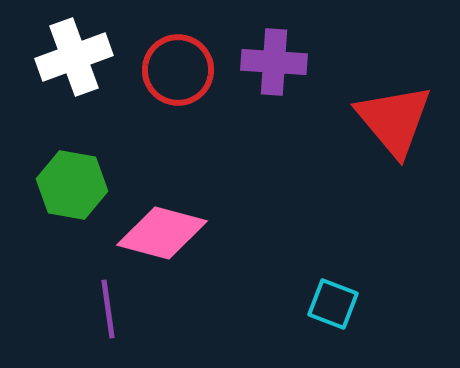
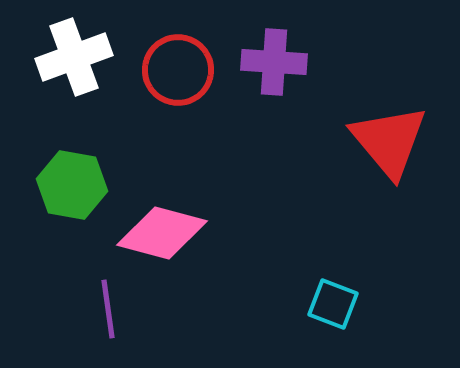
red triangle: moved 5 px left, 21 px down
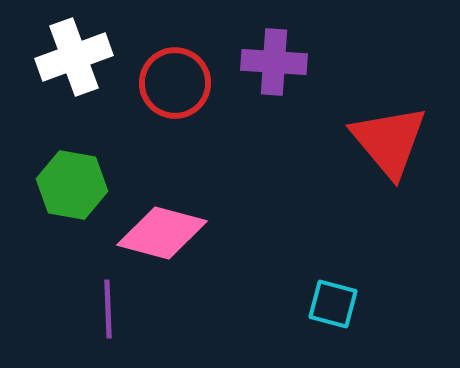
red circle: moved 3 px left, 13 px down
cyan square: rotated 6 degrees counterclockwise
purple line: rotated 6 degrees clockwise
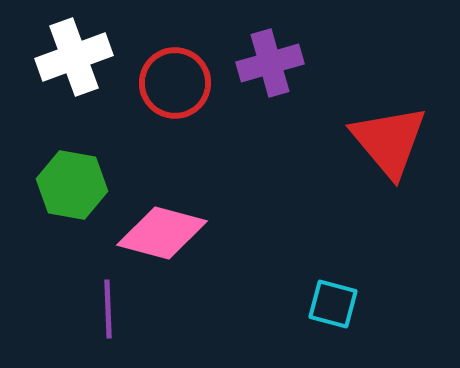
purple cross: moved 4 px left, 1 px down; rotated 20 degrees counterclockwise
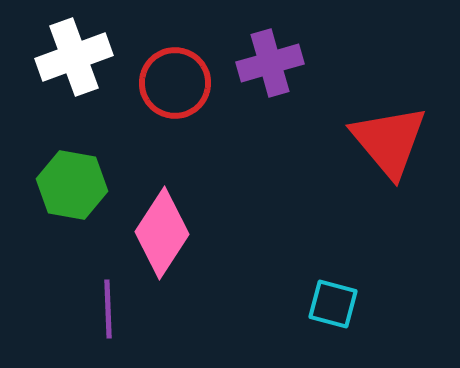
pink diamond: rotated 72 degrees counterclockwise
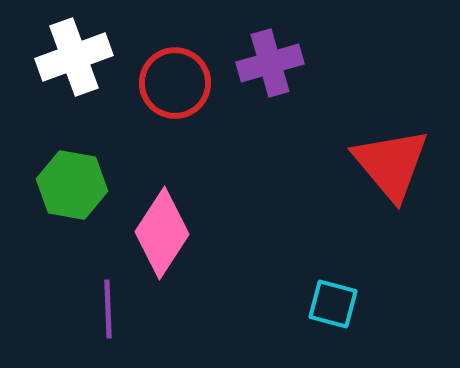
red triangle: moved 2 px right, 23 px down
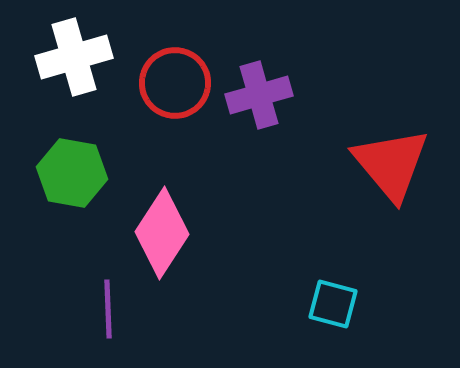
white cross: rotated 4 degrees clockwise
purple cross: moved 11 px left, 32 px down
green hexagon: moved 12 px up
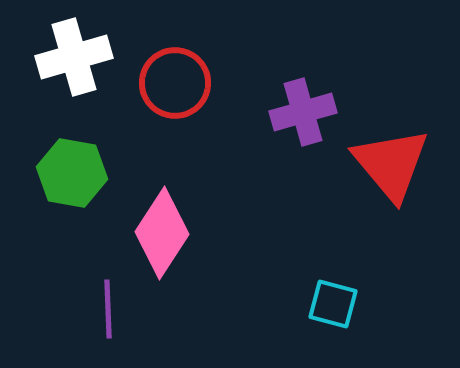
purple cross: moved 44 px right, 17 px down
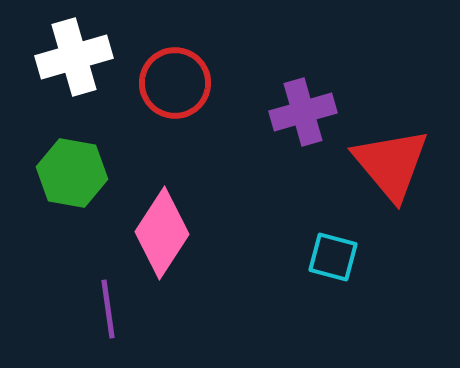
cyan square: moved 47 px up
purple line: rotated 6 degrees counterclockwise
